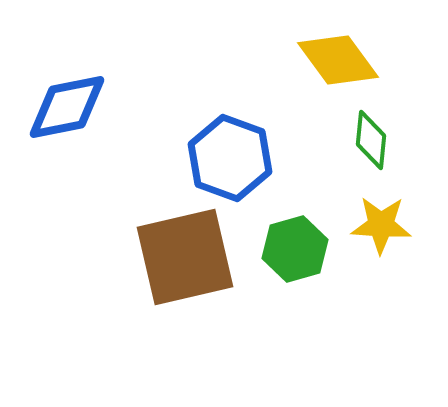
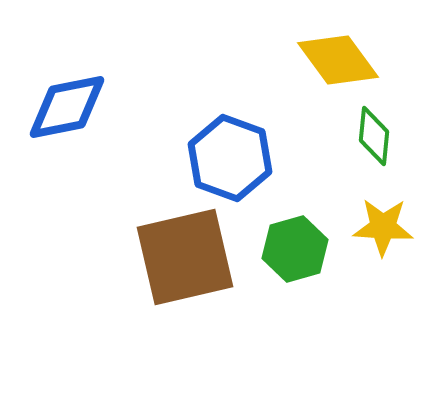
green diamond: moved 3 px right, 4 px up
yellow star: moved 2 px right, 2 px down
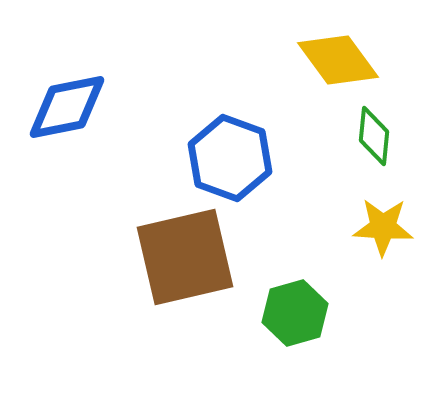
green hexagon: moved 64 px down
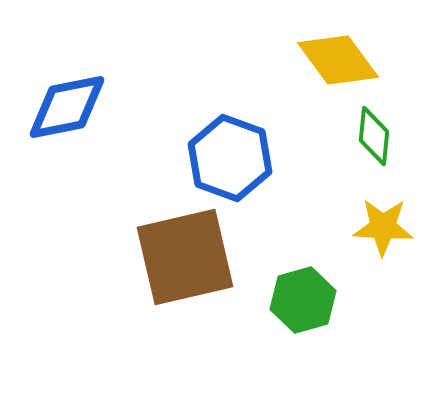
green hexagon: moved 8 px right, 13 px up
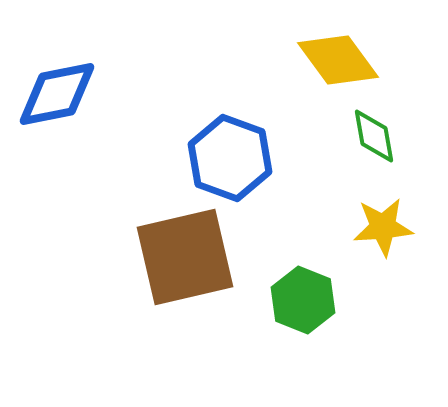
blue diamond: moved 10 px left, 13 px up
green diamond: rotated 16 degrees counterclockwise
yellow star: rotated 8 degrees counterclockwise
green hexagon: rotated 22 degrees counterclockwise
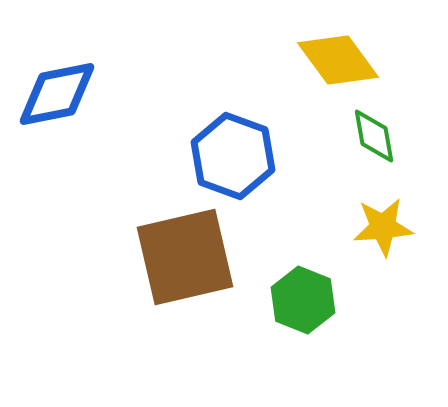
blue hexagon: moved 3 px right, 2 px up
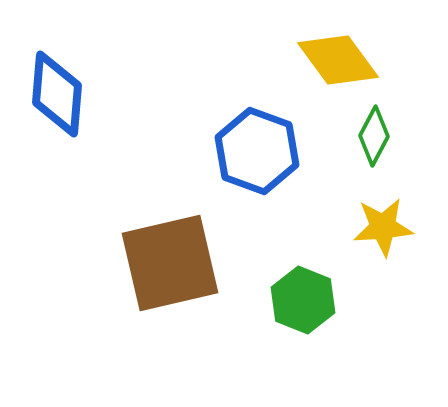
blue diamond: rotated 74 degrees counterclockwise
green diamond: rotated 38 degrees clockwise
blue hexagon: moved 24 px right, 5 px up
brown square: moved 15 px left, 6 px down
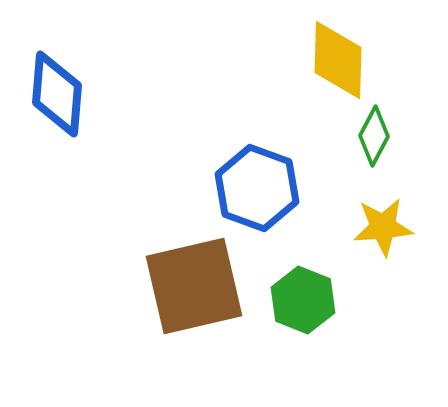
yellow diamond: rotated 38 degrees clockwise
blue hexagon: moved 37 px down
brown square: moved 24 px right, 23 px down
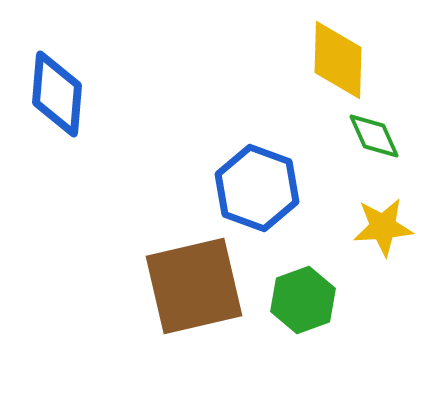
green diamond: rotated 52 degrees counterclockwise
green hexagon: rotated 18 degrees clockwise
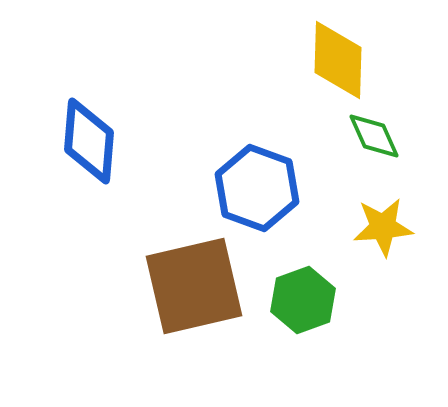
blue diamond: moved 32 px right, 47 px down
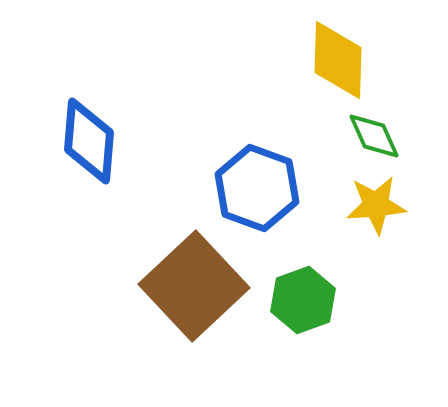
yellow star: moved 7 px left, 22 px up
brown square: rotated 30 degrees counterclockwise
